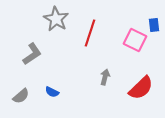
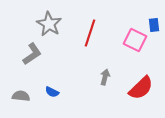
gray star: moved 7 px left, 5 px down
gray semicircle: rotated 132 degrees counterclockwise
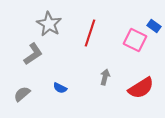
blue rectangle: moved 1 px down; rotated 48 degrees counterclockwise
gray L-shape: moved 1 px right
red semicircle: rotated 12 degrees clockwise
blue semicircle: moved 8 px right, 4 px up
gray semicircle: moved 1 px right, 2 px up; rotated 48 degrees counterclockwise
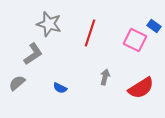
gray star: rotated 15 degrees counterclockwise
gray semicircle: moved 5 px left, 11 px up
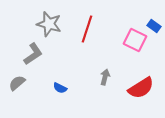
red line: moved 3 px left, 4 px up
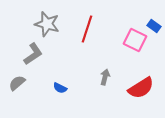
gray star: moved 2 px left
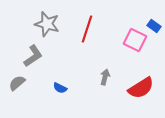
gray L-shape: moved 2 px down
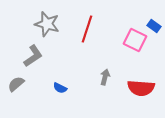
gray semicircle: moved 1 px left, 1 px down
red semicircle: rotated 36 degrees clockwise
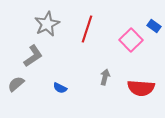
gray star: rotated 30 degrees clockwise
pink square: moved 4 px left; rotated 20 degrees clockwise
